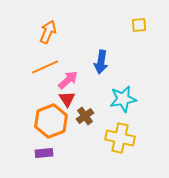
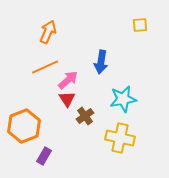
yellow square: moved 1 px right
orange hexagon: moved 27 px left, 5 px down
purple rectangle: moved 3 px down; rotated 54 degrees counterclockwise
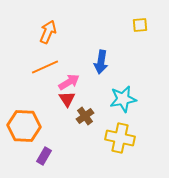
pink arrow: moved 1 px right, 2 px down; rotated 10 degrees clockwise
orange hexagon: rotated 24 degrees clockwise
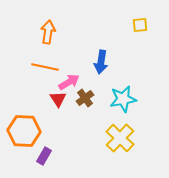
orange arrow: rotated 15 degrees counterclockwise
orange line: rotated 36 degrees clockwise
red triangle: moved 9 px left
brown cross: moved 18 px up
orange hexagon: moved 5 px down
yellow cross: rotated 32 degrees clockwise
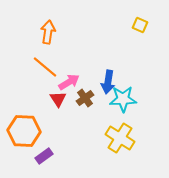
yellow square: rotated 28 degrees clockwise
blue arrow: moved 7 px right, 20 px down
orange line: rotated 28 degrees clockwise
cyan star: rotated 8 degrees clockwise
yellow cross: rotated 12 degrees counterclockwise
purple rectangle: rotated 24 degrees clockwise
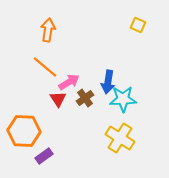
yellow square: moved 2 px left
orange arrow: moved 2 px up
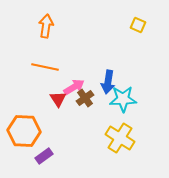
orange arrow: moved 2 px left, 4 px up
orange line: rotated 28 degrees counterclockwise
pink arrow: moved 5 px right, 5 px down
